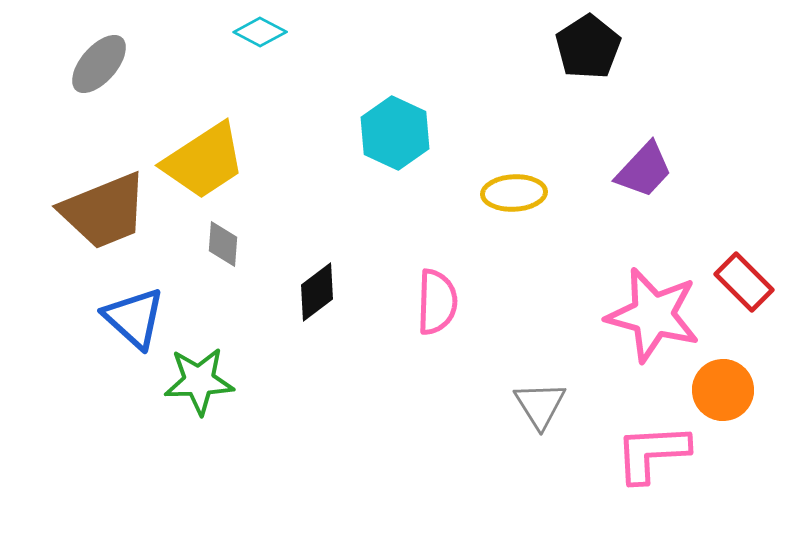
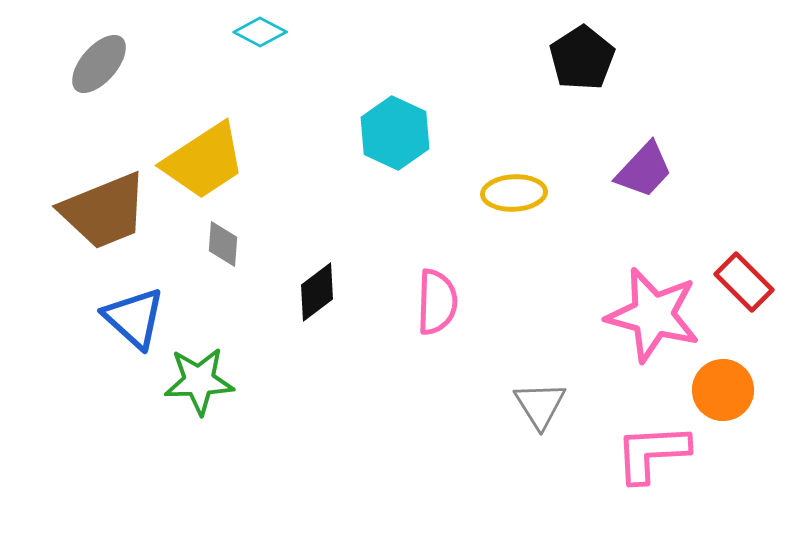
black pentagon: moved 6 px left, 11 px down
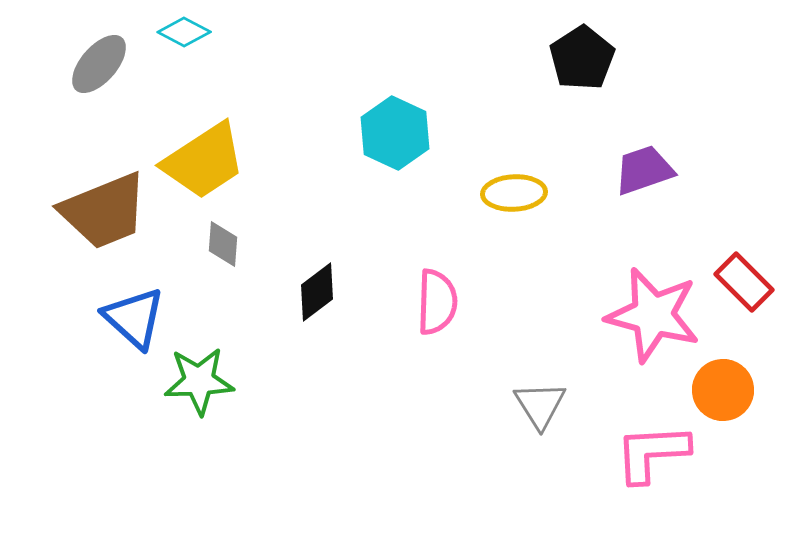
cyan diamond: moved 76 px left
purple trapezoid: rotated 152 degrees counterclockwise
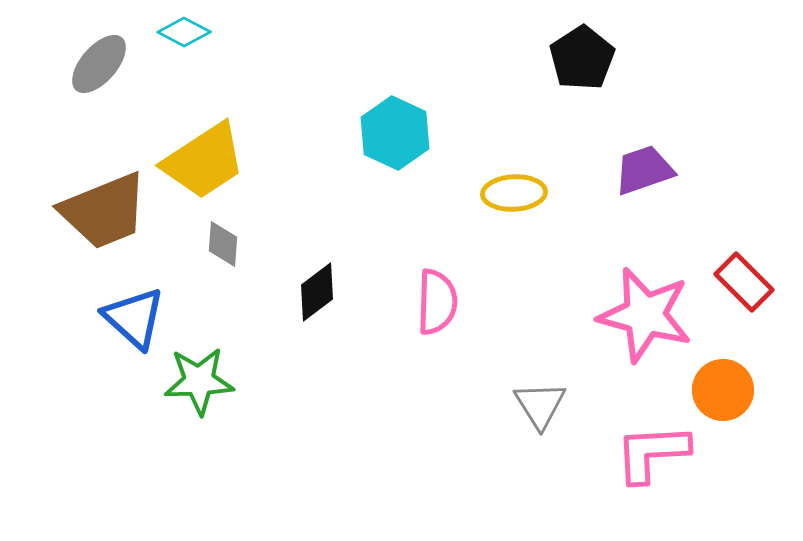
pink star: moved 8 px left
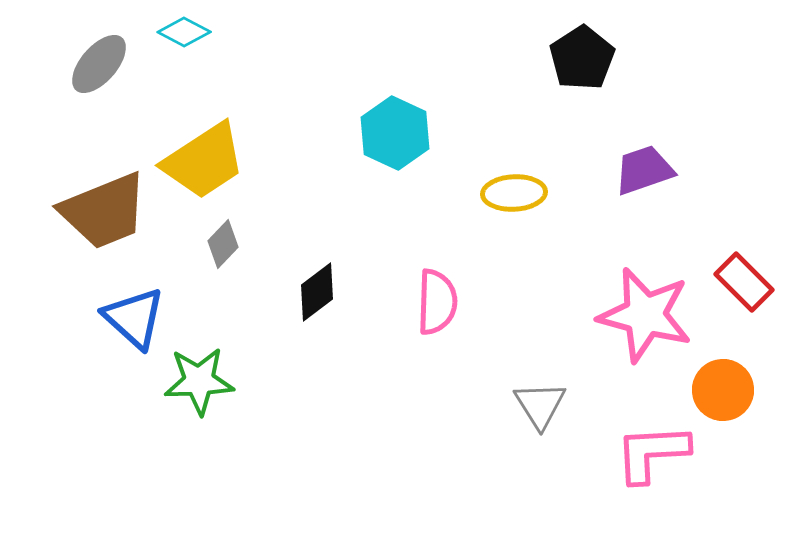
gray diamond: rotated 39 degrees clockwise
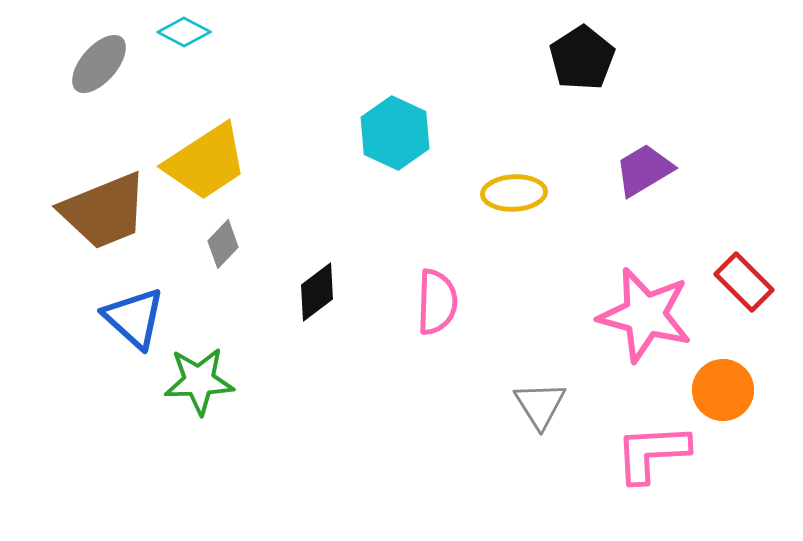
yellow trapezoid: moved 2 px right, 1 px down
purple trapezoid: rotated 12 degrees counterclockwise
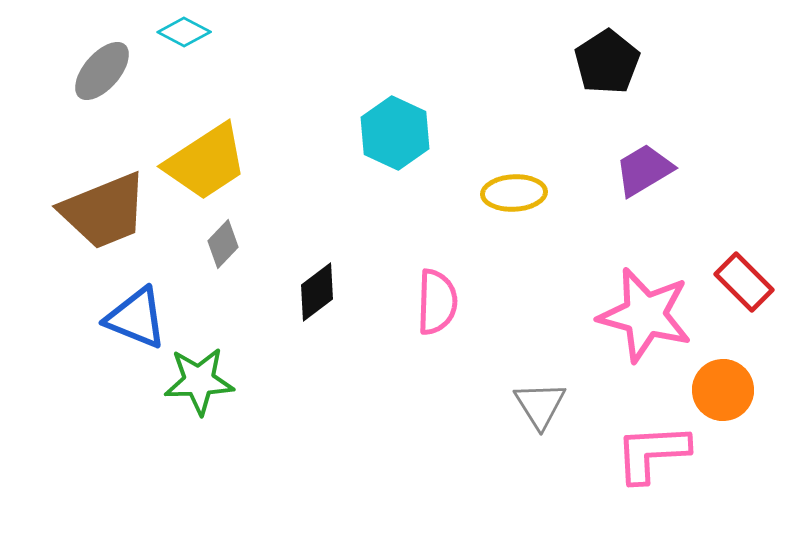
black pentagon: moved 25 px right, 4 px down
gray ellipse: moved 3 px right, 7 px down
blue triangle: moved 2 px right; rotated 20 degrees counterclockwise
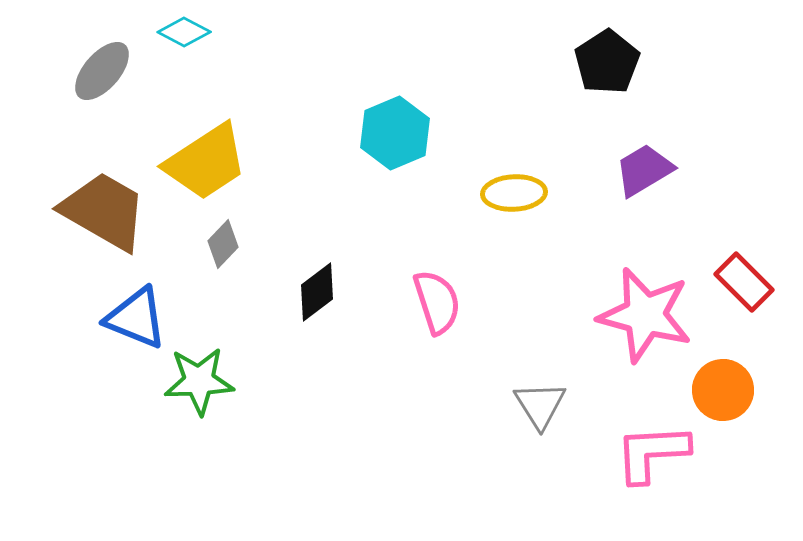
cyan hexagon: rotated 12 degrees clockwise
brown trapezoid: rotated 128 degrees counterclockwise
pink semicircle: rotated 20 degrees counterclockwise
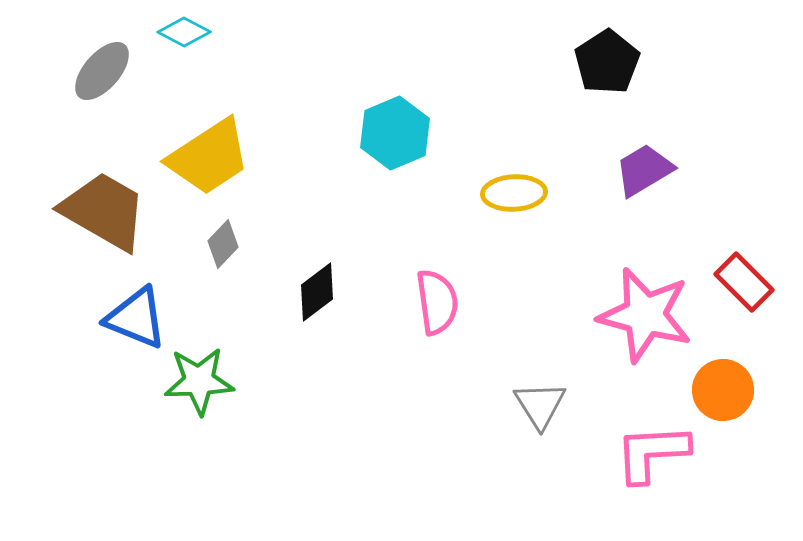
yellow trapezoid: moved 3 px right, 5 px up
pink semicircle: rotated 10 degrees clockwise
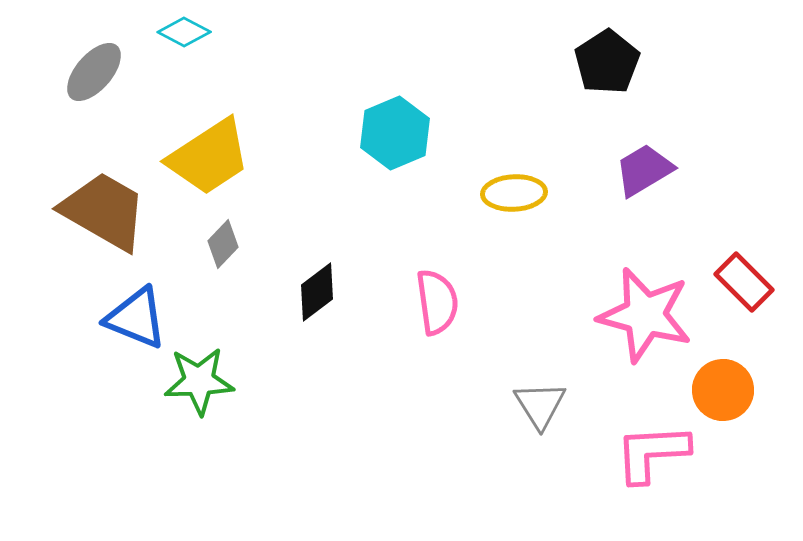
gray ellipse: moved 8 px left, 1 px down
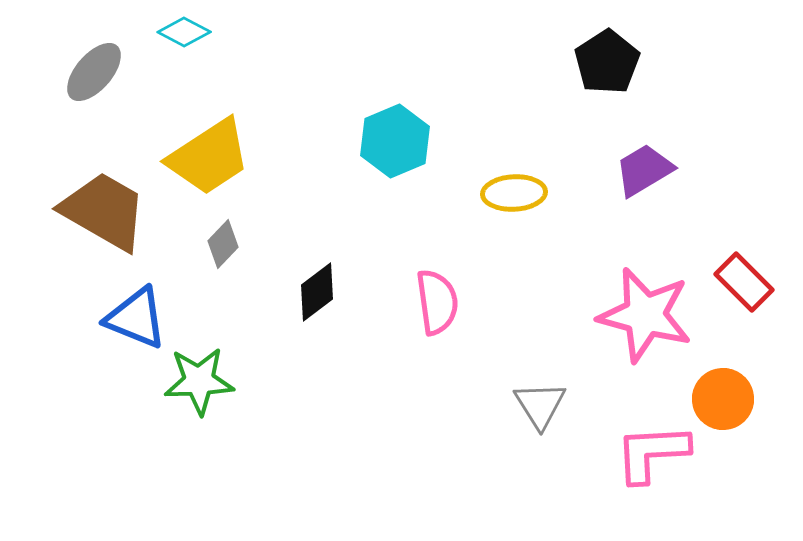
cyan hexagon: moved 8 px down
orange circle: moved 9 px down
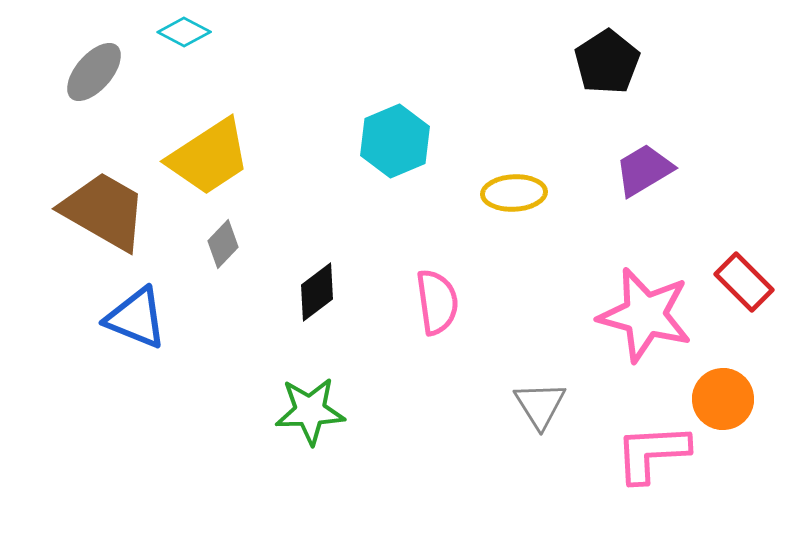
green star: moved 111 px right, 30 px down
